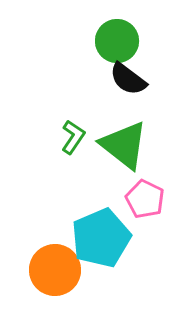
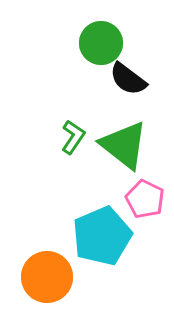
green circle: moved 16 px left, 2 px down
cyan pentagon: moved 1 px right, 2 px up
orange circle: moved 8 px left, 7 px down
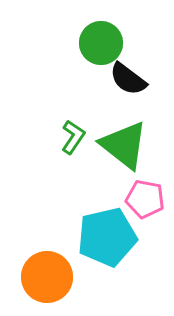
pink pentagon: rotated 15 degrees counterclockwise
cyan pentagon: moved 5 px right, 1 px down; rotated 10 degrees clockwise
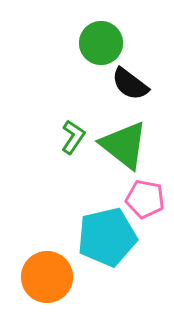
black semicircle: moved 2 px right, 5 px down
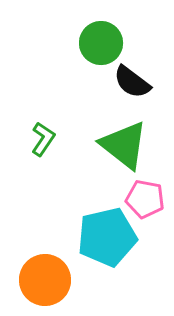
black semicircle: moved 2 px right, 2 px up
green L-shape: moved 30 px left, 2 px down
orange circle: moved 2 px left, 3 px down
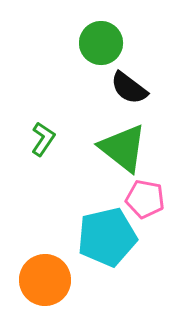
black semicircle: moved 3 px left, 6 px down
green triangle: moved 1 px left, 3 px down
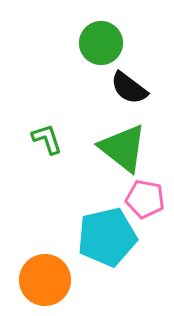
green L-shape: moved 4 px right; rotated 52 degrees counterclockwise
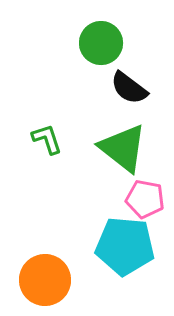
cyan pentagon: moved 18 px right, 9 px down; rotated 18 degrees clockwise
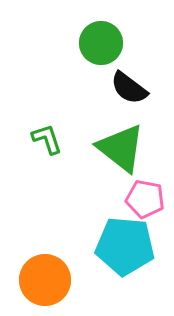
green triangle: moved 2 px left
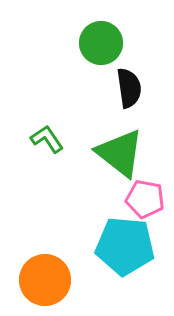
black semicircle: rotated 135 degrees counterclockwise
green L-shape: rotated 16 degrees counterclockwise
green triangle: moved 1 px left, 5 px down
